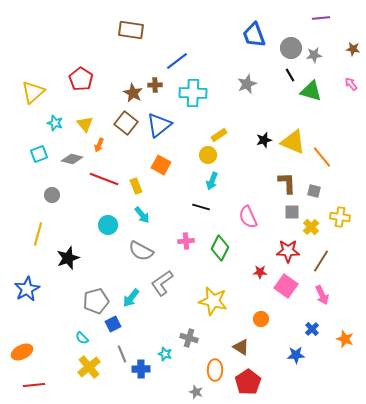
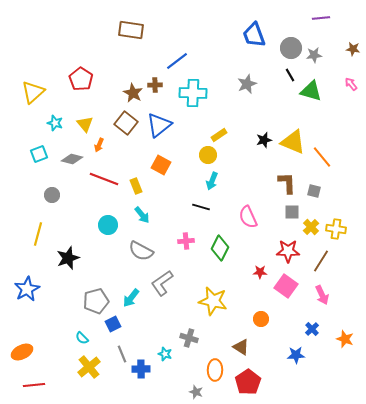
yellow cross at (340, 217): moved 4 px left, 12 px down
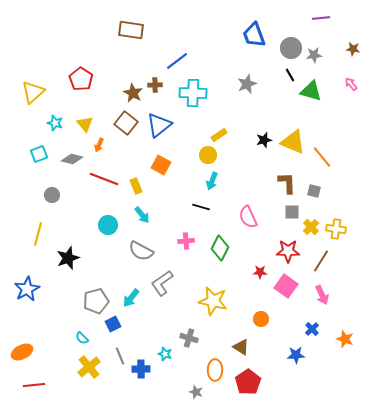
gray line at (122, 354): moved 2 px left, 2 px down
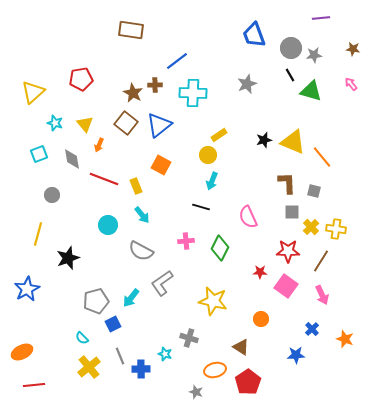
red pentagon at (81, 79): rotated 30 degrees clockwise
gray diamond at (72, 159): rotated 65 degrees clockwise
orange ellipse at (215, 370): rotated 75 degrees clockwise
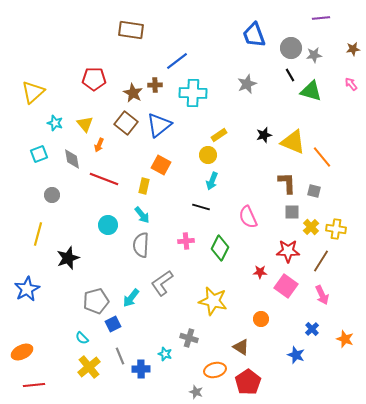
brown star at (353, 49): rotated 16 degrees counterclockwise
red pentagon at (81, 79): moved 13 px right; rotated 10 degrees clockwise
black star at (264, 140): moved 5 px up
yellow rectangle at (136, 186): moved 8 px right; rotated 35 degrees clockwise
gray semicircle at (141, 251): moved 6 px up; rotated 65 degrees clockwise
blue star at (296, 355): rotated 24 degrees clockwise
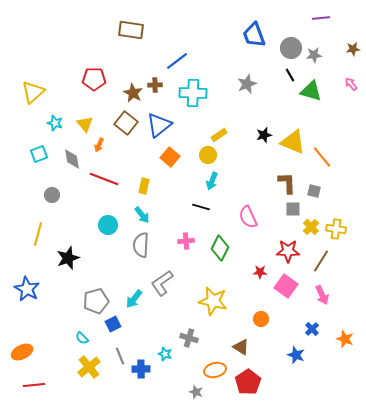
orange square at (161, 165): moved 9 px right, 8 px up; rotated 12 degrees clockwise
gray square at (292, 212): moved 1 px right, 3 px up
blue star at (27, 289): rotated 15 degrees counterclockwise
cyan arrow at (131, 298): moved 3 px right, 1 px down
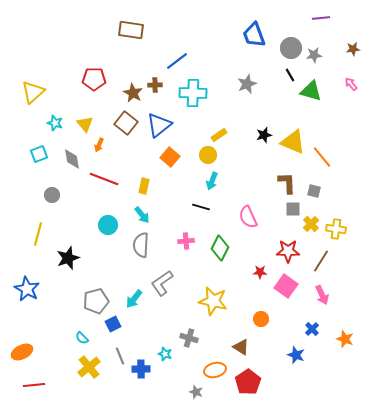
yellow cross at (311, 227): moved 3 px up
